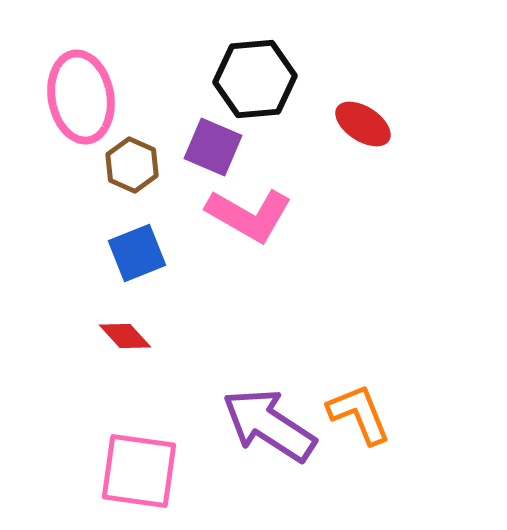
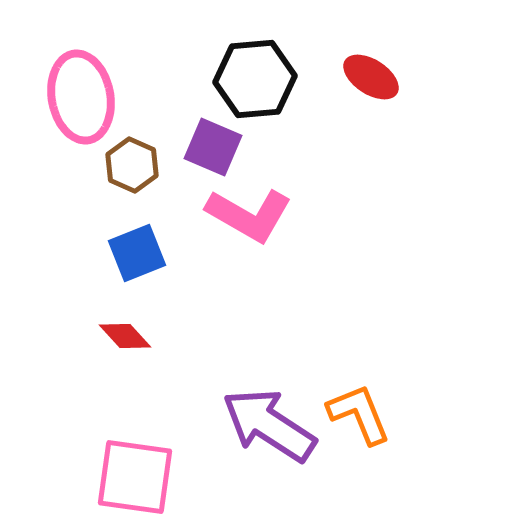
red ellipse: moved 8 px right, 47 px up
pink square: moved 4 px left, 6 px down
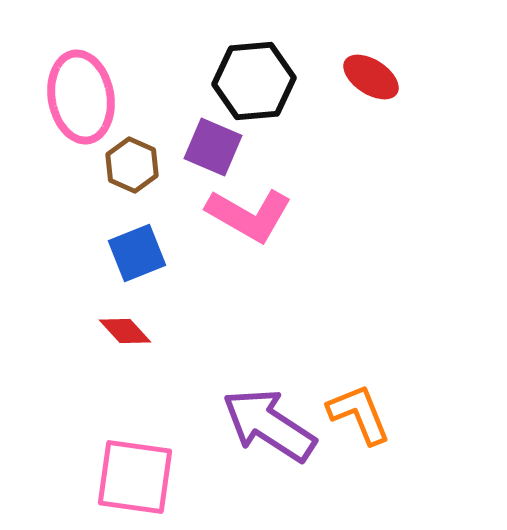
black hexagon: moved 1 px left, 2 px down
red diamond: moved 5 px up
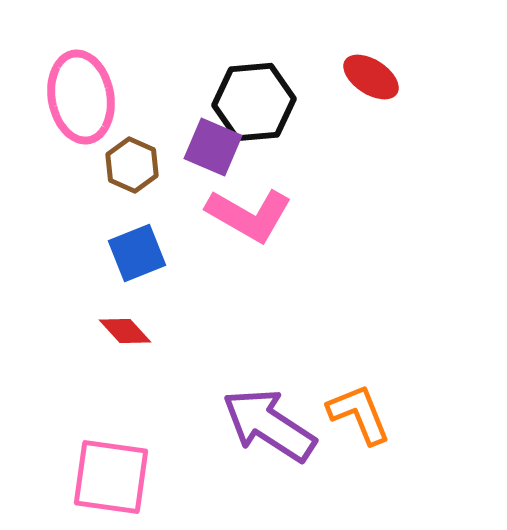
black hexagon: moved 21 px down
pink square: moved 24 px left
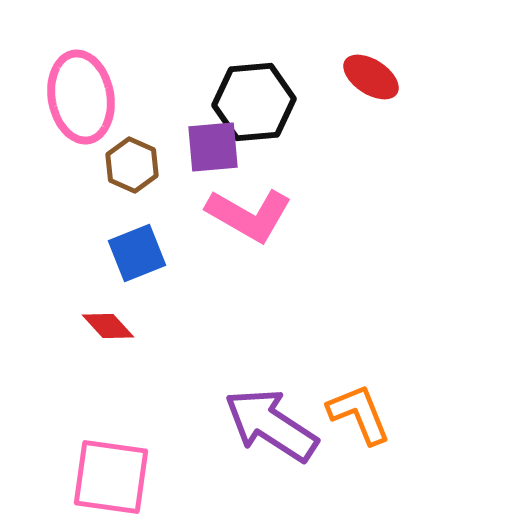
purple square: rotated 28 degrees counterclockwise
red diamond: moved 17 px left, 5 px up
purple arrow: moved 2 px right
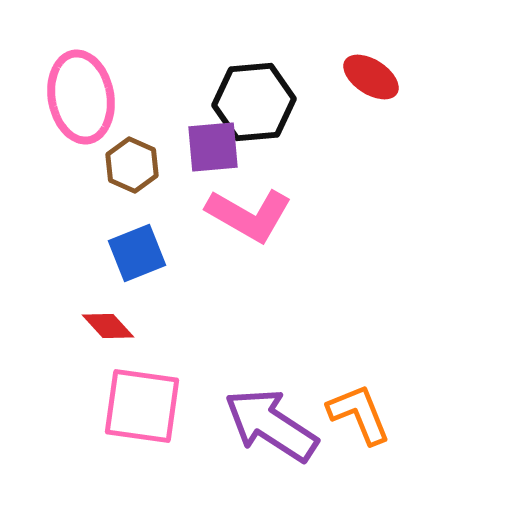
pink square: moved 31 px right, 71 px up
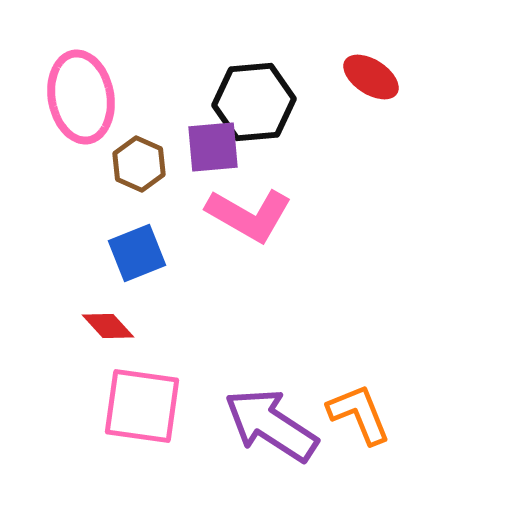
brown hexagon: moved 7 px right, 1 px up
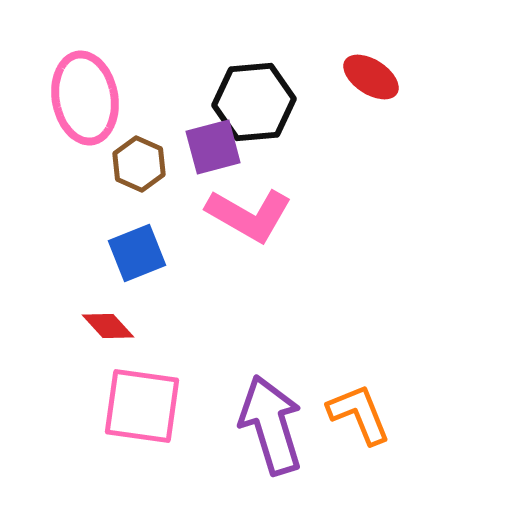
pink ellipse: moved 4 px right, 1 px down
purple square: rotated 10 degrees counterclockwise
purple arrow: rotated 40 degrees clockwise
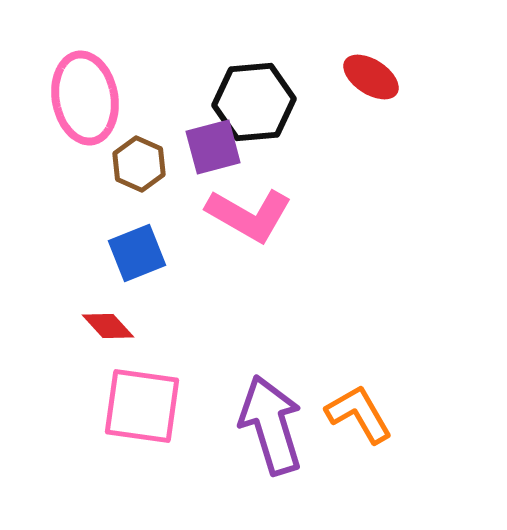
orange L-shape: rotated 8 degrees counterclockwise
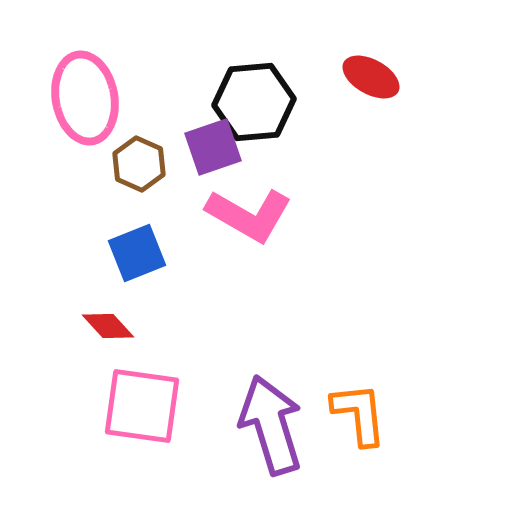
red ellipse: rotated 4 degrees counterclockwise
purple square: rotated 4 degrees counterclockwise
orange L-shape: rotated 24 degrees clockwise
